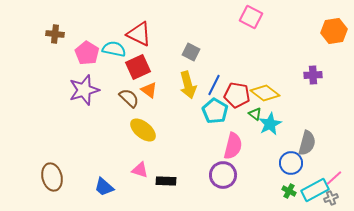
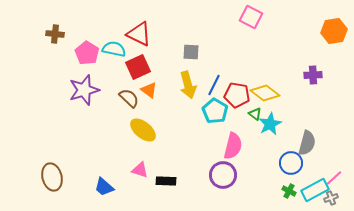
gray square: rotated 24 degrees counterclockwise
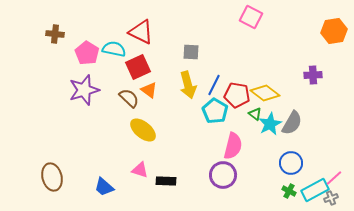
red triangle: moved 2 px right, 2 px up
gray semicircle: moved 15 px left, 20 px up; rotated 15 degrees clockwise
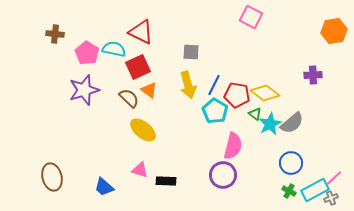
gray semicircle: rotated 20 degrees clockwise
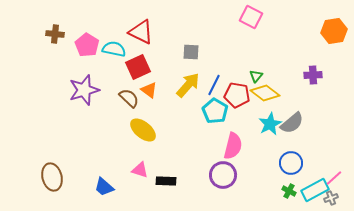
pink pentagon: moved 8 px up
yellow arrow: rotated 124 degrees counterclockwise
green triangle: moved 1 px right, 38 px up; rotated 32 degrees clockwise
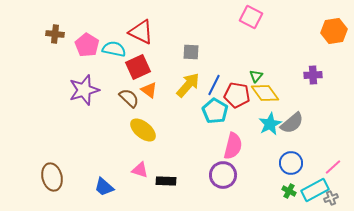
yellow diamond: rotated 16 degrees clockwise
pink line: moved 1 px left, 11 px up
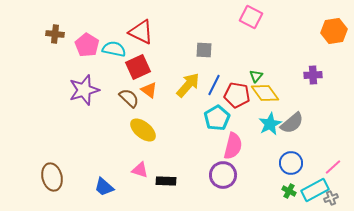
gray square: moved 13 px right, 2 px up
cyan pentagon: moved 2 px right, 7 px down; rotated 10 degrees clockwise
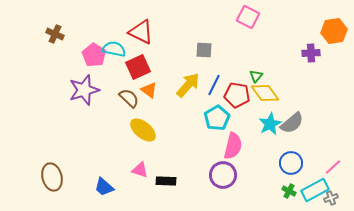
pink square: moved 3 px left
brown cross: rotated 18 degrees clockwise
pink pentagon: moved 7 px right, 10 px down
purple cross: moved 2 px left, 22 px up
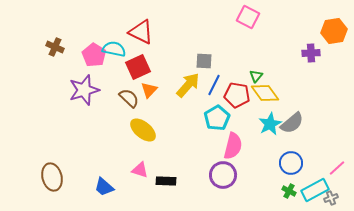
brown cross: moved 13 px down
gray square: moved 11 px down
orange triangle: rotated 36 degrees clockwise
pink line: moved 4 px right, 1 px down
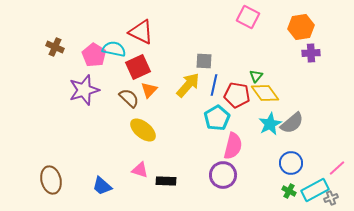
orange hexagon: moved 33 px left, 4 px up
blue line: rotated 15 degrees counterclockwise
brown ellipse: moved 1 px left, 3 px down
blue trapezoid: moved 2 px left, 1 px up
